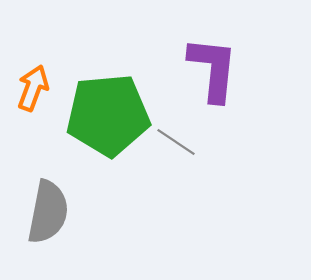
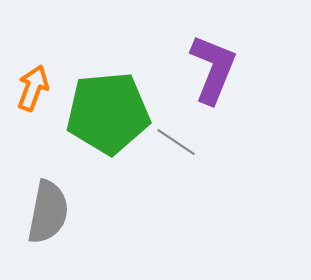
purple L-shape: rotated 16 degrees clockwise
green pentagon: moved 2 px up
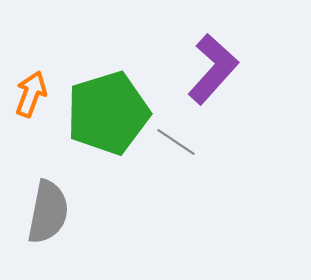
purple L-shape: rotated 20 degrees clockwise
orange arrow: moved 2 px left, 6 px down
green pentagon: rotated 12 degrees counterclockwise
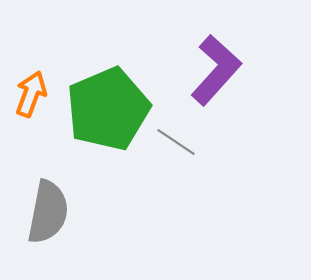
purple L-shape: moved 3 px right, 1 px down
green pentagon: moved 4 px up; rotated 6 degrees counterclockwise
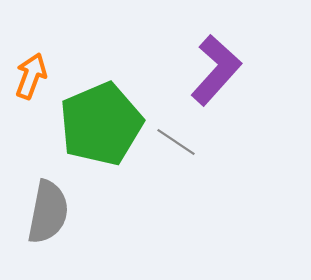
orange arrow: moved 18 px up
green pentagon: moved 7 px left, 15 px down
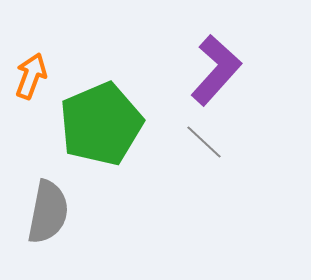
gray line: moved 28 px right; rotated 9 degrees clockwise
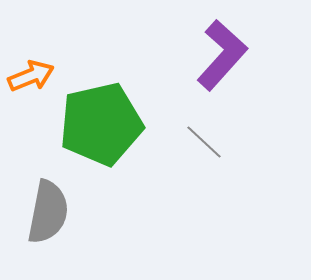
purple L-shape: moved 6 px right, 15 px up
orange arrow: rotated 48 degrees clockwise
green pentagon: rotated 10 degrees clockwise
